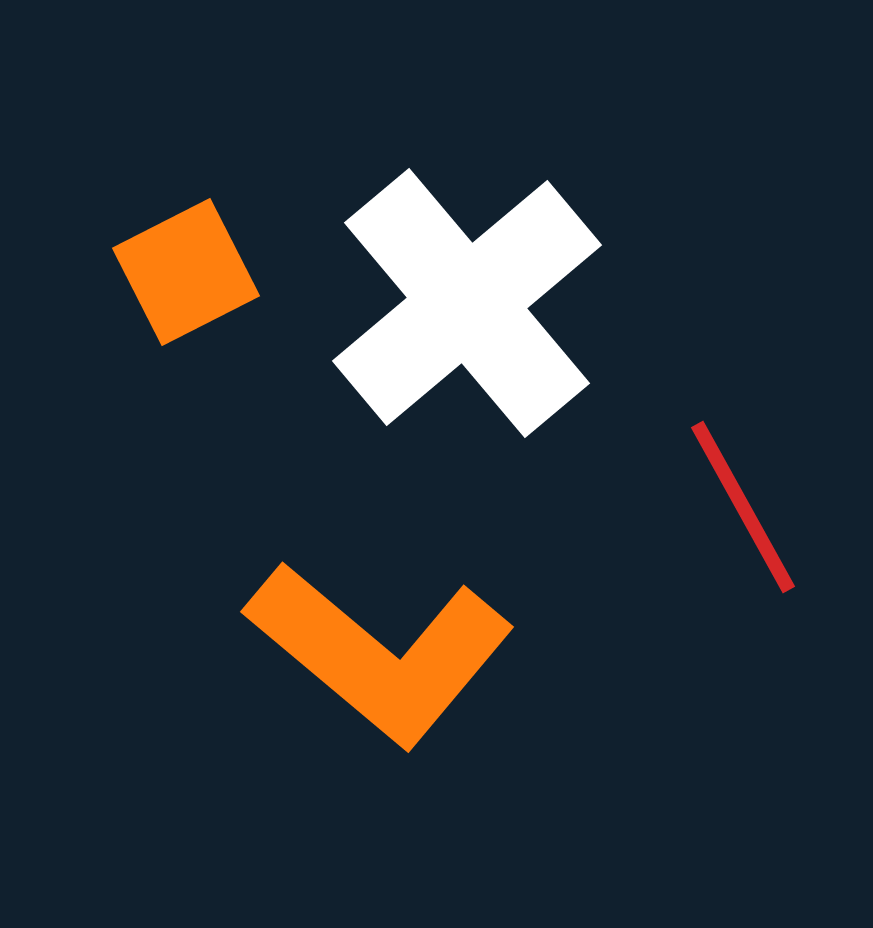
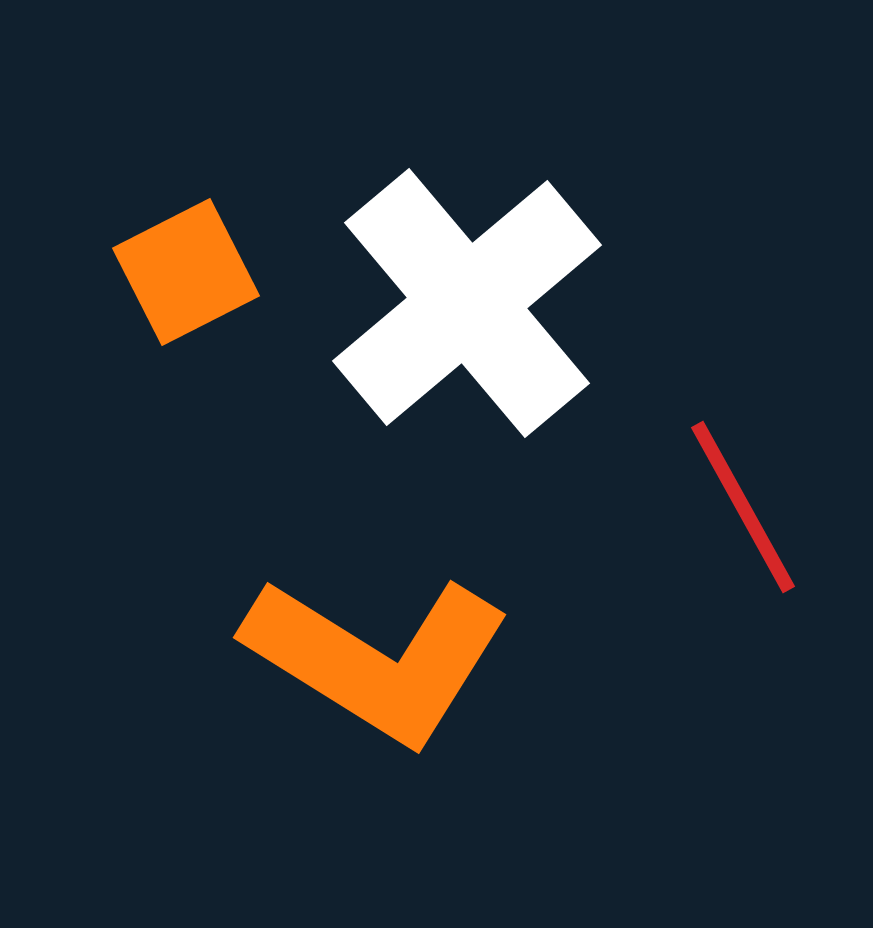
orange L-shape: moved 3 px left, 6 px down; rotated 8 degrees counterclockwise
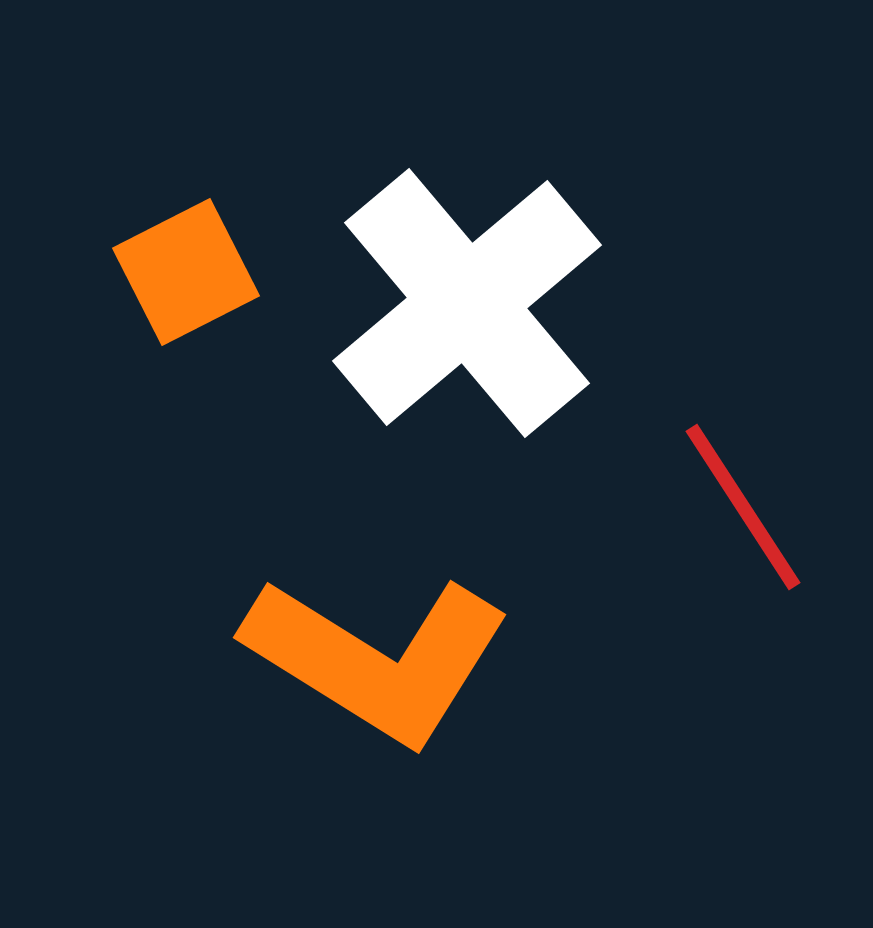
red line: rotated 4 degrees counterclockwise
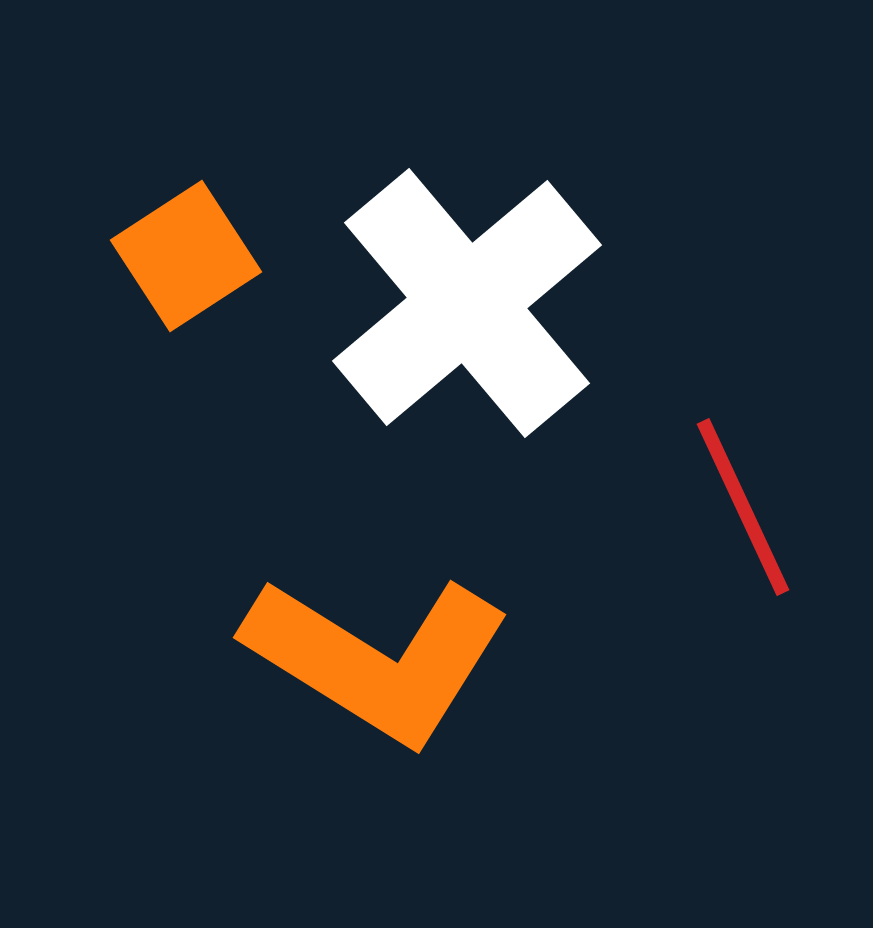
orange square: moved 16 px up; rotated 6 degrees counterclockwise
red line: rotated 8 degrees clockwise
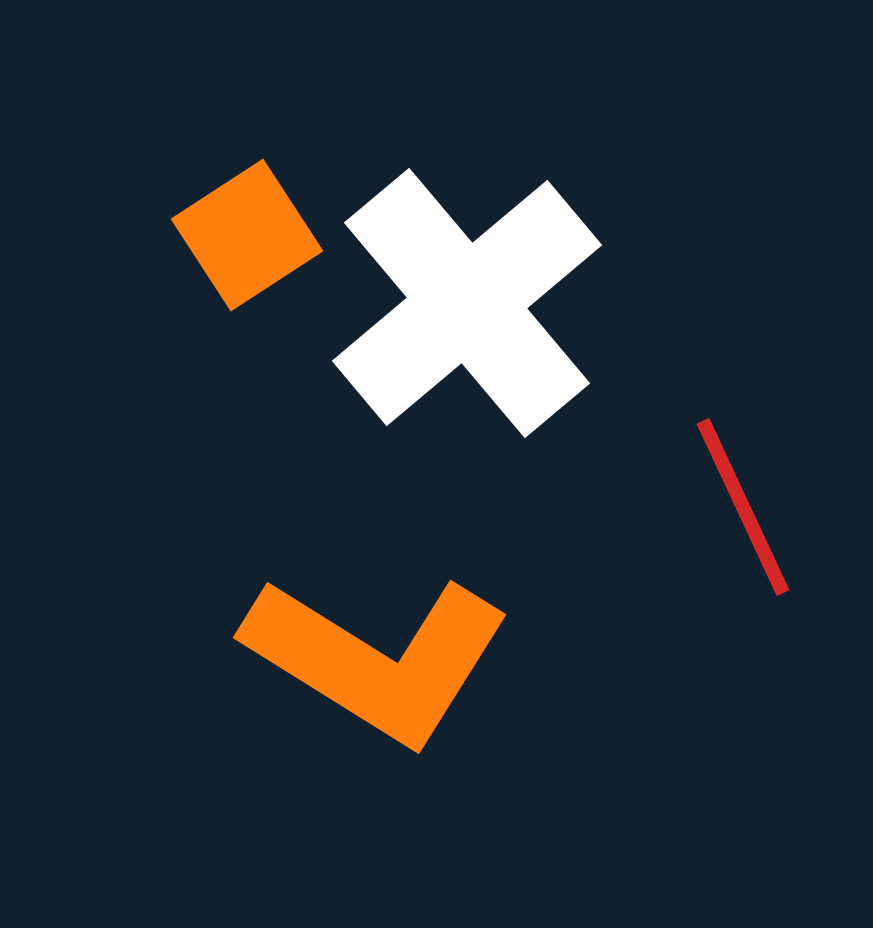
orange square: moved 61 px right, 21 px up
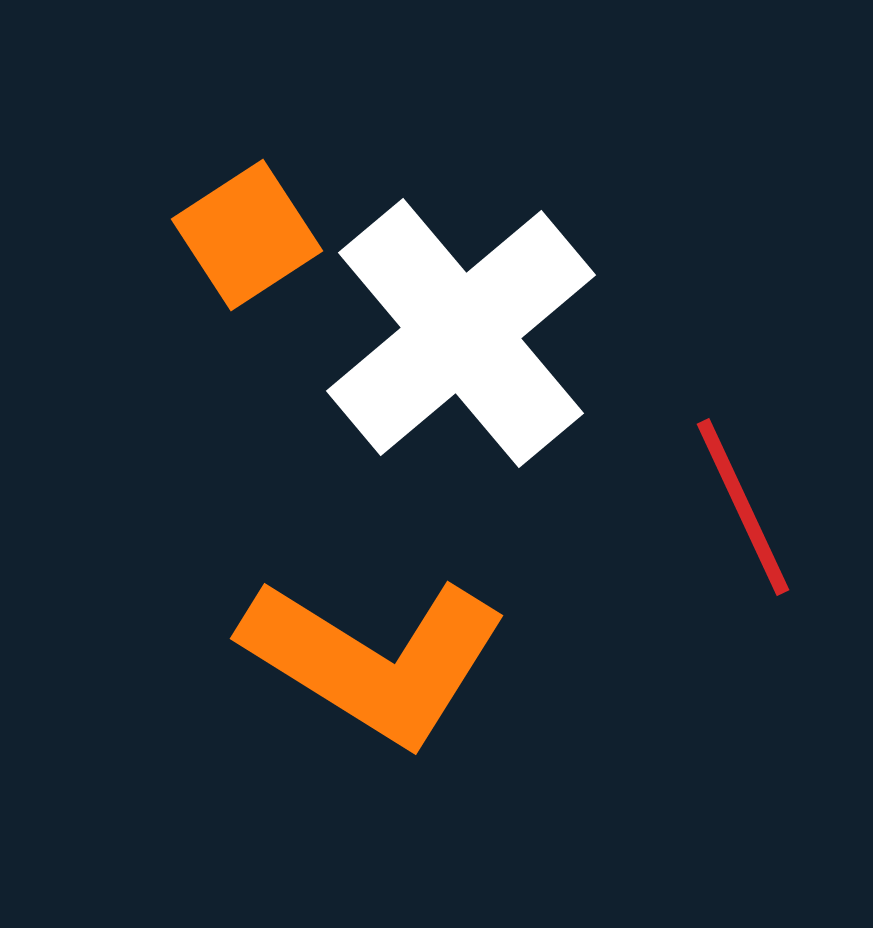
white cross: moved 6 px left, 30 px down
orange L-shape: moved 3 px left, 1 px down
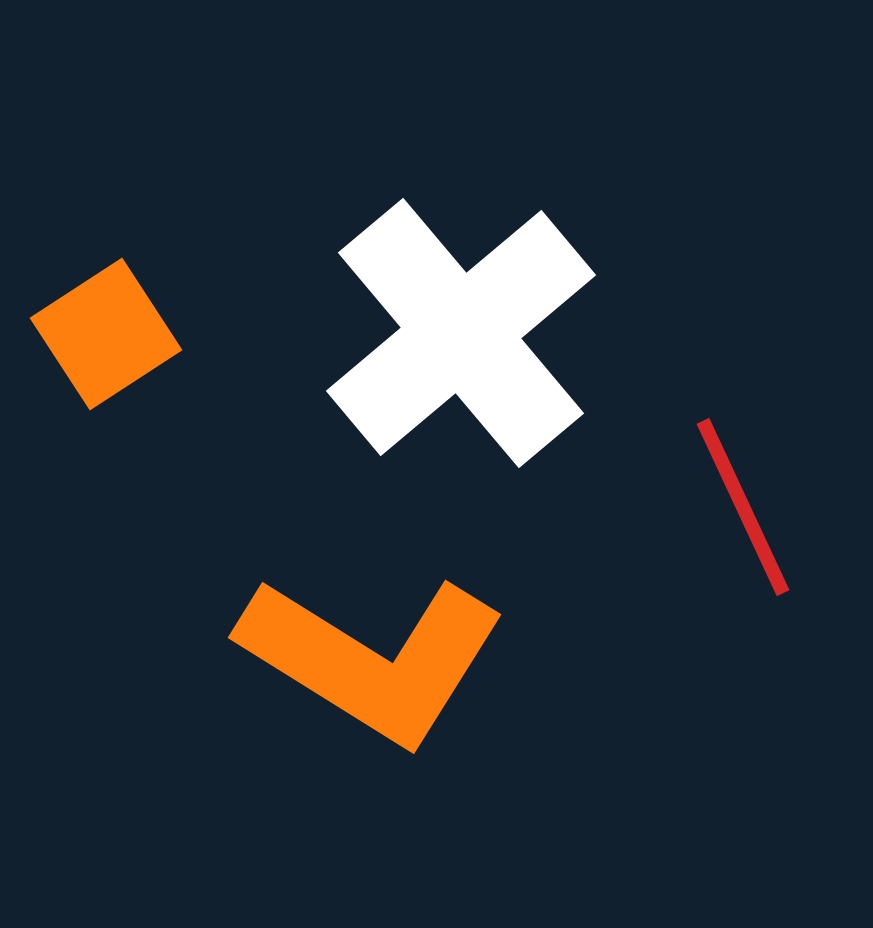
orange square: moved 141 px left, 99 px down
orange L-shape: moved 2 px left, 1 px up
